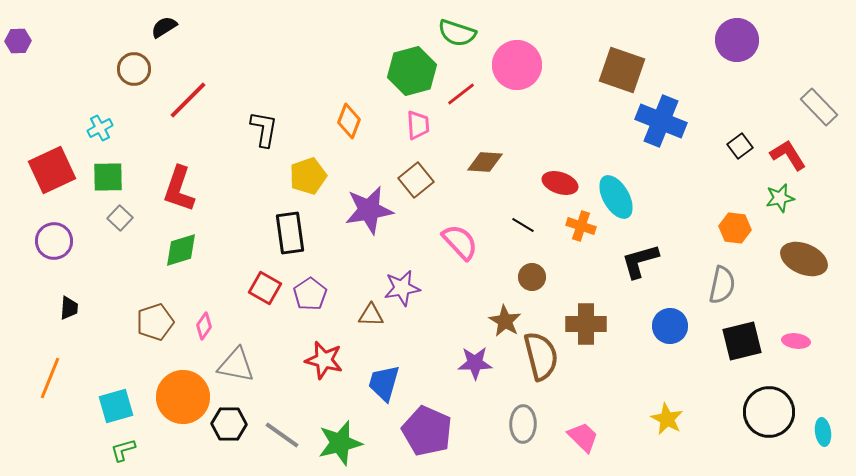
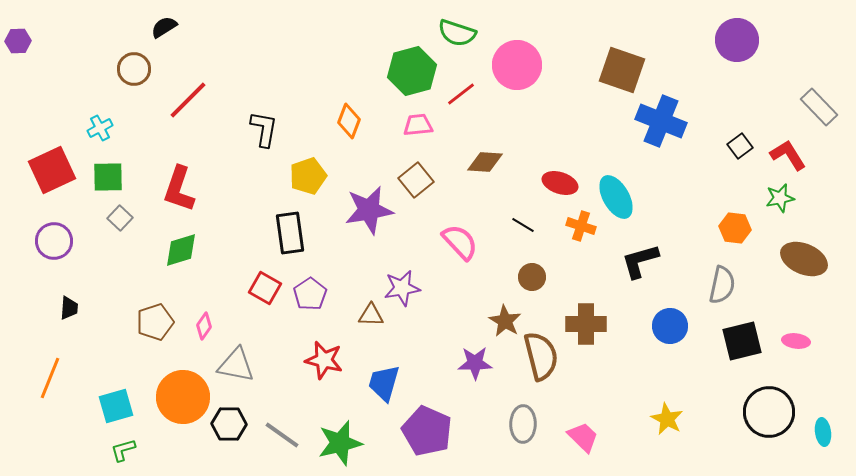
pink trapezoid at (418, 125): rotated 92 degrees counterclockwise
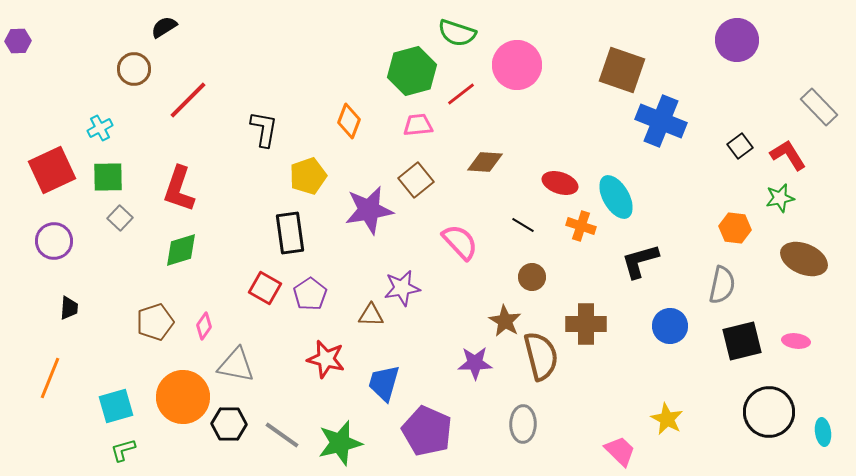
red star at (324, 360): moved 2 px right, 1 px up
pink trapezoid at (583, 437): moved 37 px right, 14 px down
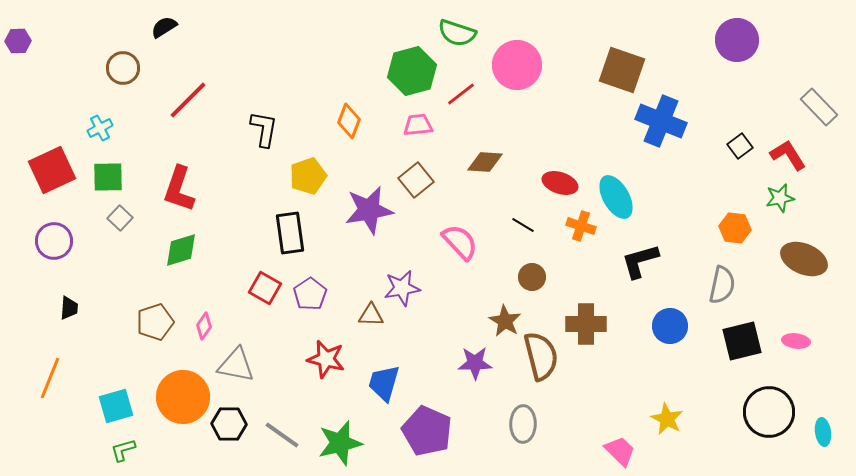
brown circle at (134, 69): moved 11 px left, 1 px up
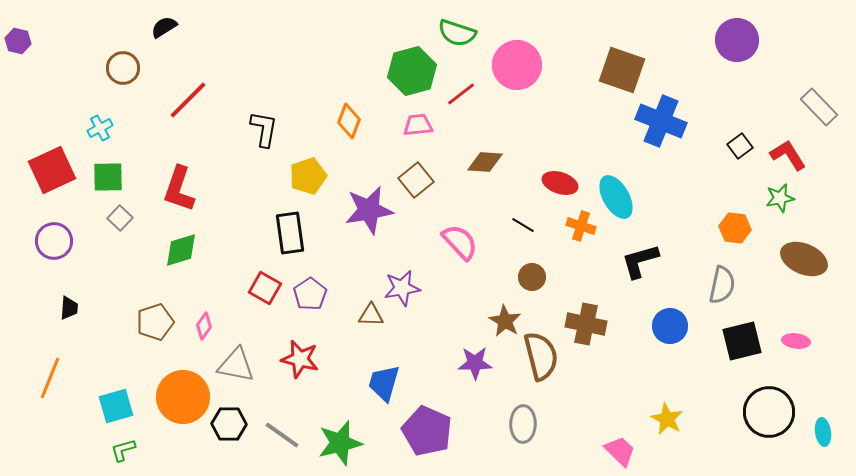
purple hexagon at (18, 41): rotated 15 degrees clockwise
brown cross at (586, 324): rotated 12 degrees clockwise
red star at (326, 359): moved 26 px left
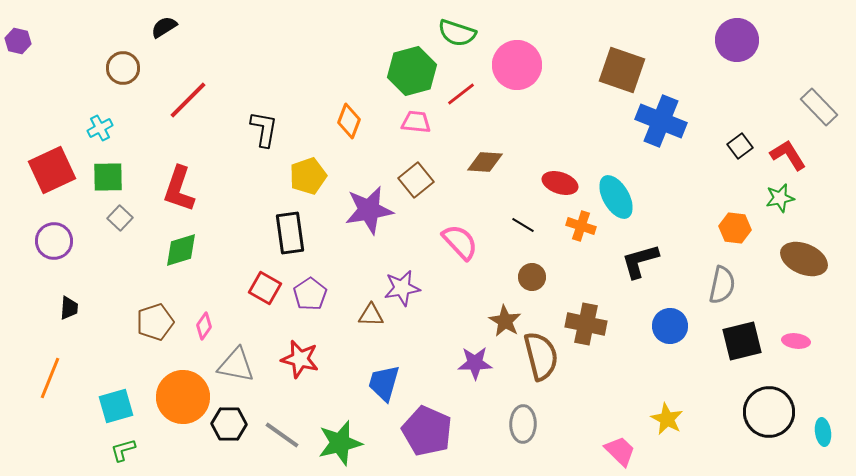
pink trapezoid at (418, 125): moved 2 px left, 3 px up; rotated 12 degrees clockwise
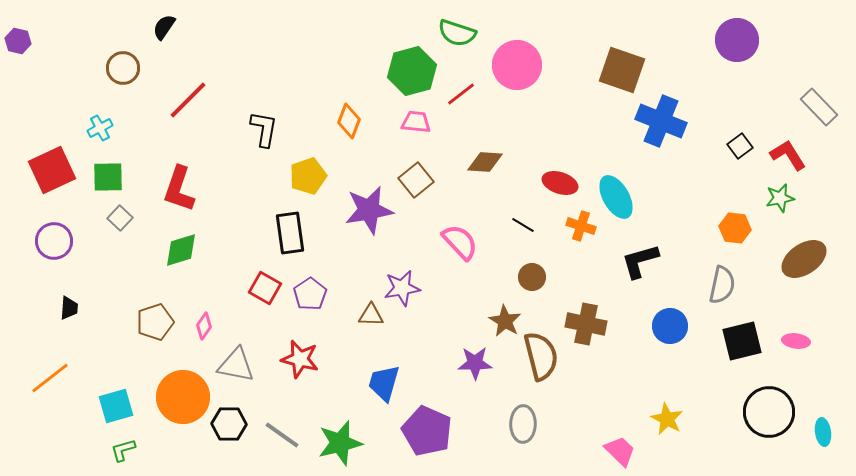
black semicircle at (164, 27): rotated 24 degrees counterclockwise
brown ellipse at (804, 259): rotated 57 degrees counterclockwise
orange line at (50, 378): rotated 30 degrees clockwise
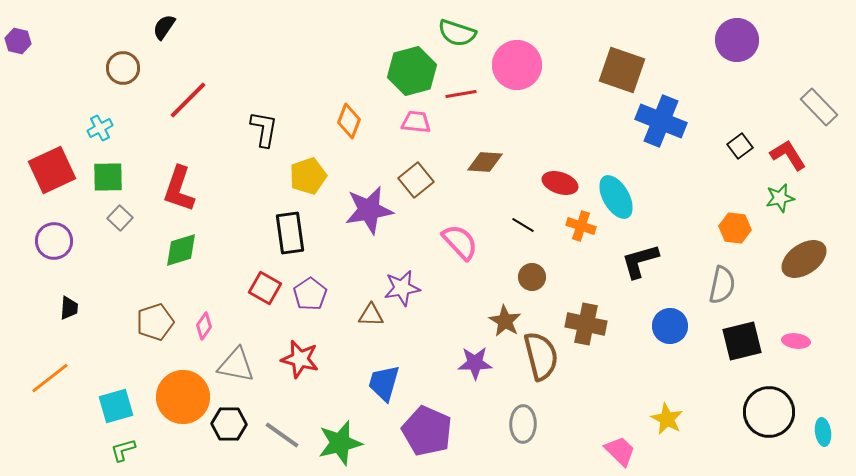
red line at (461, 94): rotated 28 degrees clockwise
